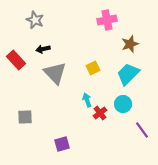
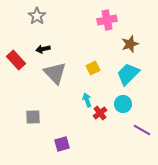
gray star: moved 2 px right, 4 px up; rotated 12 degrees clockwise
gray square: moved 8 px right
purple line: rotated 24 degrees counterclockwise
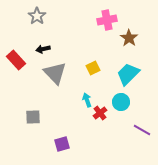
brown star: moved 1 px left, 6 px up; rotated 18 degrees counterclockwise
cyan circle: moved 2 px left, 2 px up
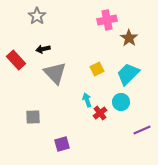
yellow square: moved 4 px right, 1 px down
purple line: rotated 54 degrees counterclockwise
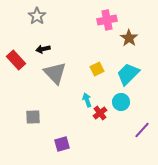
purple line: rotated 24 degrees counterclockwise
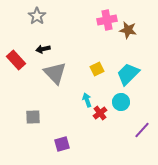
brown star: moved 1 px left, 8 px up; rotated 24 degrees counterclockwise
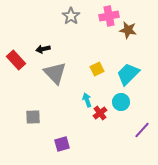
gray star: moved 34 px right
pink cross: moved 2 px right, 4 px up
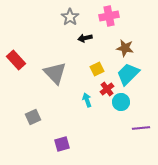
gray star: moved 1 px left, 1 px down
brown star: moved 3 px left, 18 px down
black arrow: moved 42 px right, 11 px up
red cross: moved 7 px right, 24 px up
gray square: rotated 21 degrees counterclockwise
purple line: moved 1 px left, 2 px up; rotated 42 degrees clockwise
